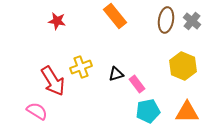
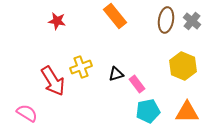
pink semicircle: moved 10 px left, 2 px down
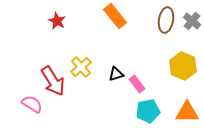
red star: rotated 18 degrees clockwise
yellow cross: rotated 20 degrees counterclockwise
pink semicircle: moved 5 px right, 9 px up
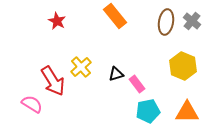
brown ellipse: moved 2 px down
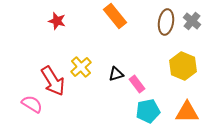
red star: rotated 12 degrees counterclockwise
